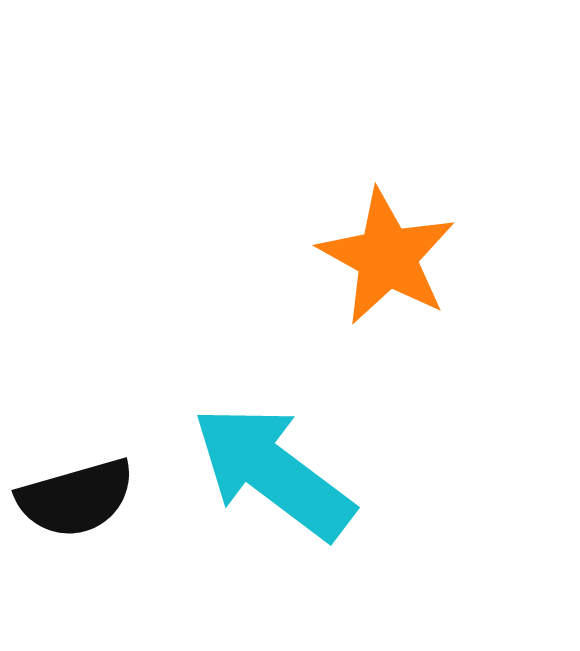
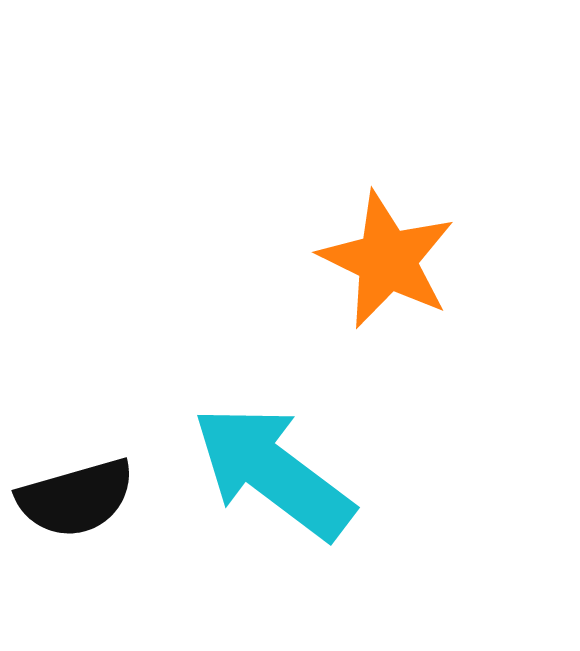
orange star: moved 3 px down; rotated 3 degrees counterclockwise
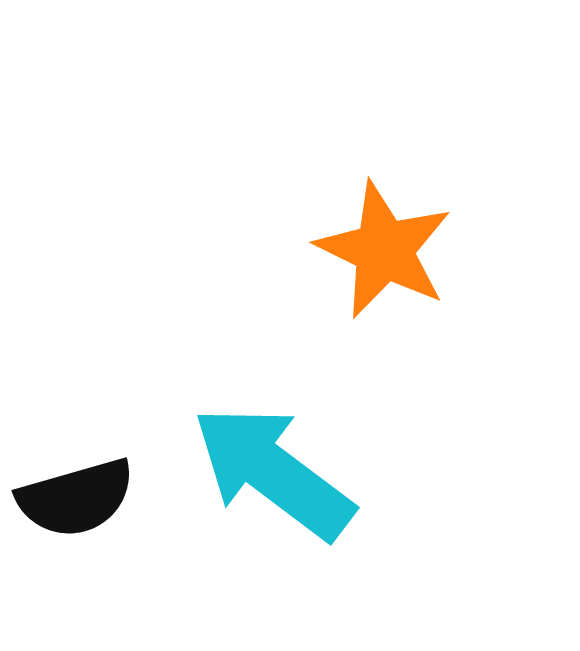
orange star: moved 3 px left, 10 px up
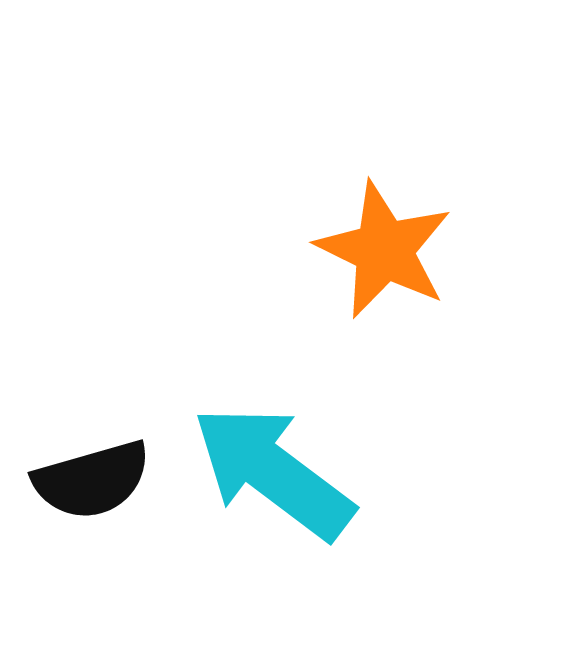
black semicircle: moved 16 px right, 18 px up
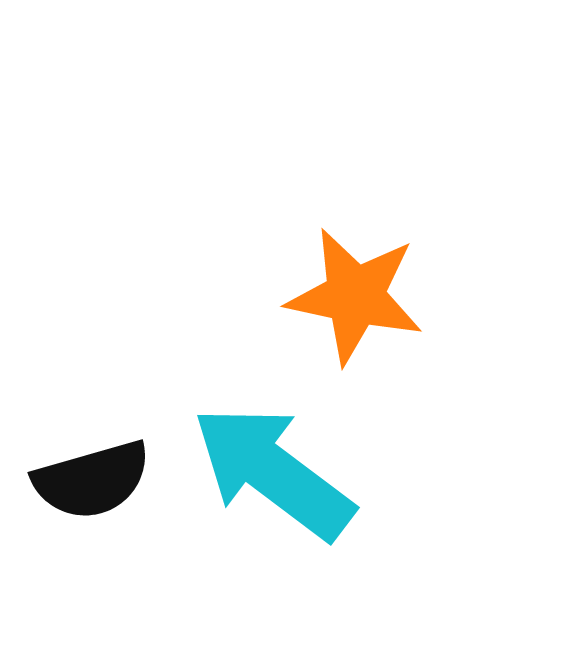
orange star: moved 29 px left, 46 px down; rotated 14 degrees counterclockwise
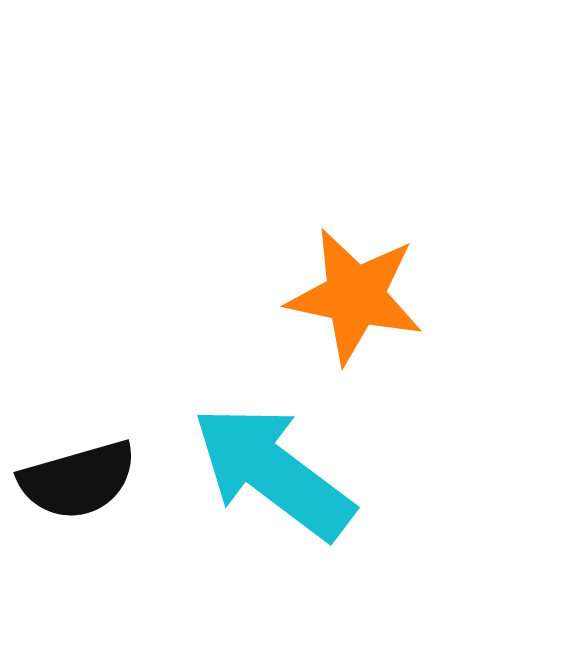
black semicircle: moved 14 px left
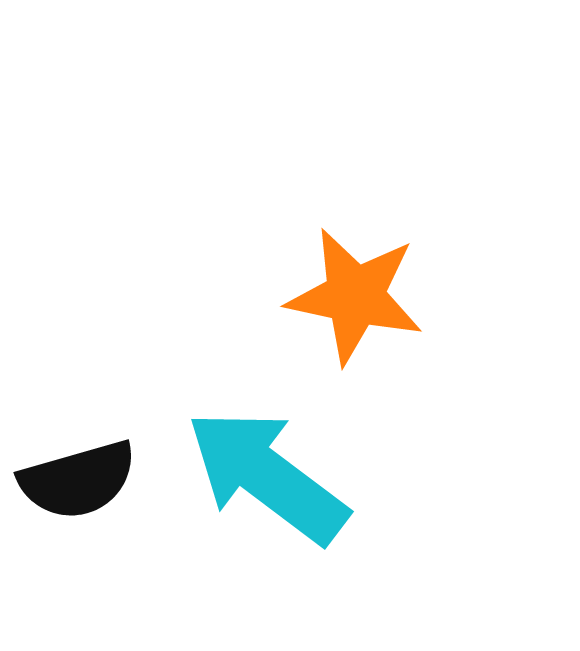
cyan arrow: moved 6 px left, 4 px down
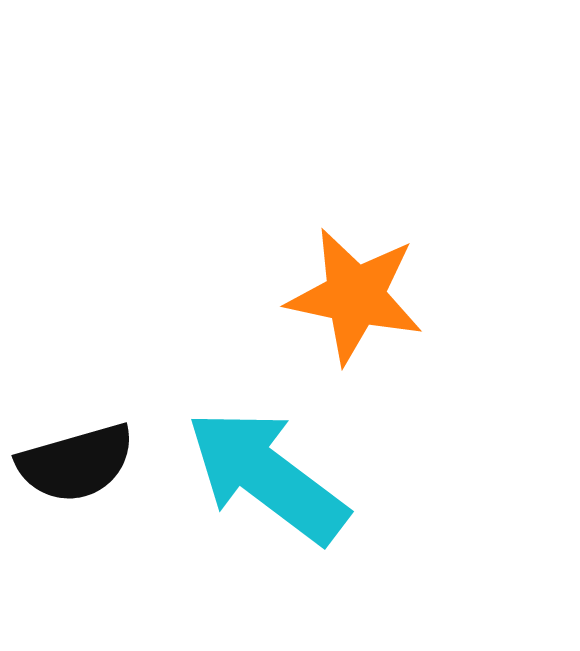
black semicircle: moved 2 px left, 17 px up
